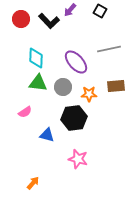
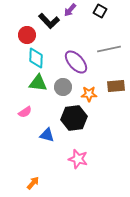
red circle: moved 6 px right, 16 px down
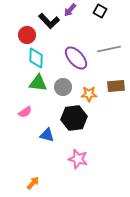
purple ellipse: moved 4 px up
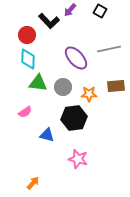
cyan diamond: moved 8 px left, 1 px down
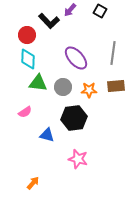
gray line: moved 4 px right, 4 px down; rotated 70 degrees counterclockwise
orange star: moved 4 px up
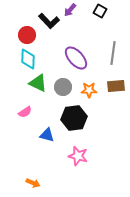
green triangle: rotated 18 degrees clockwise
pink star: moved 3 px up
orange arrow: rotated 72 degrees clockwise
